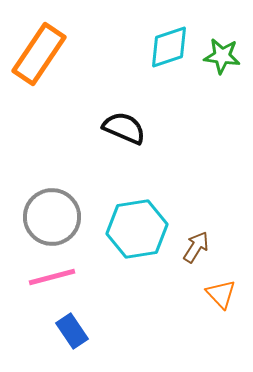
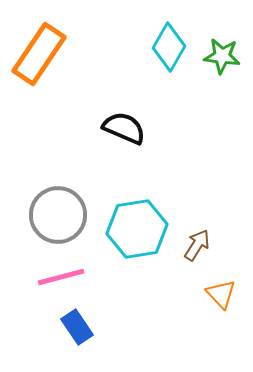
cyan diamond: rotated 42 degrees counterclockwise
gray circle: moved 6 px right, 2 px up
brown arrow: moved 1 px right, 2 px up
pink line: moved 9 px right
blue rectangle: moved 5 px right, 4 px up
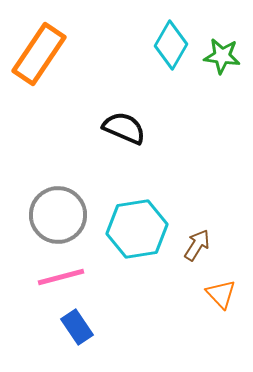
cyan diamond: moved 2 px right, 2 px up
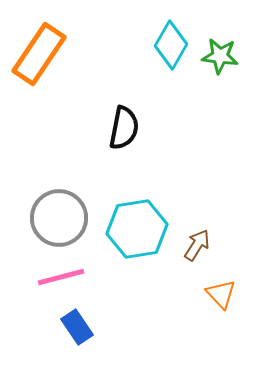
green star: moved 2 px left
black semicircle: rotated 78 degrees clockwise
gray circle: moved 1 px right, 3 px down
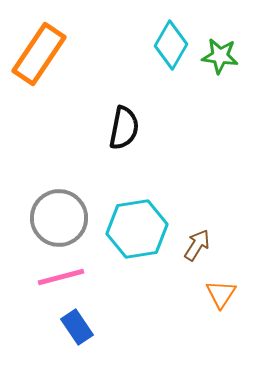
orange triangle: rotated 16 degrees clockwise
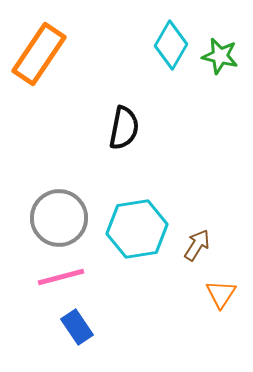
green star: rotated 6 degrees clockwise
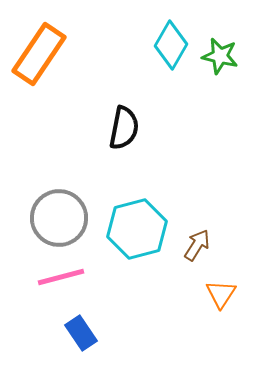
cyan hexagon: rotated 6 degrees counterclockwise
blue rectangle: moved 4 px right, 6 px down
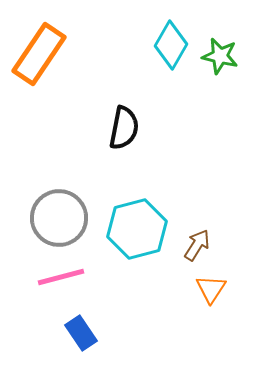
orange triangle: moved 10 px left, 5 px up
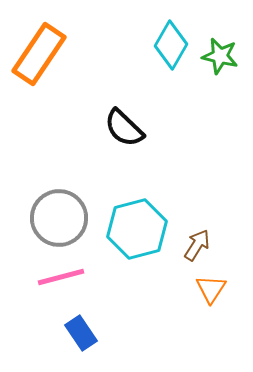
black semicircle: rotated 123 degrees clockwise
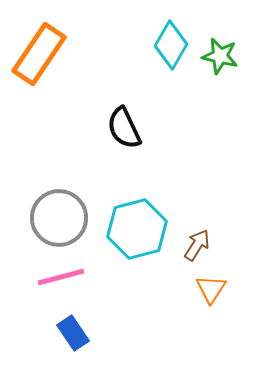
black semicircle: rotated 21 degrees clockwise
blue rectangle: moved 8 px left
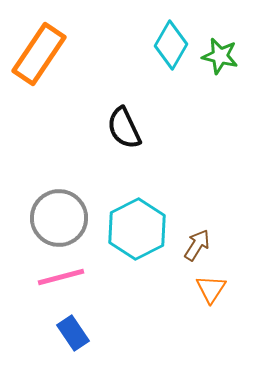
cyan hexagon: rotated 12 degrees counterclockwise
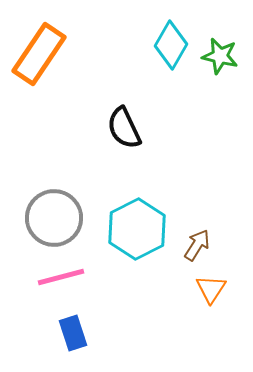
gray circle: moved 5 px left
blue rectangle: rotated 16 degrees clockwise
